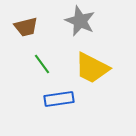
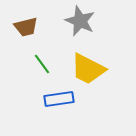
yellow trapezoid: moved 4 px left, 1 px down
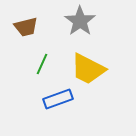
gray star: rotated 12 degrees clockwise
green line: rotated 60 degrees clockwise
blue rectangle: moved 1 px left; rotated 12 degrees counterclockwise
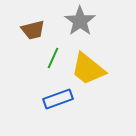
brown trapezoid: moved 7 px right, 3 px down
green line: moved 11 px right, 6 px up
yellow trapezoid: rotated 12 degrees clockwise
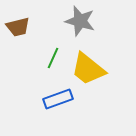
gray star: rotated 20 degrees counterclockwise
brown trapezoid: moved 15 px left, 3 px up
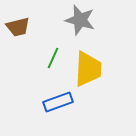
gray star: moved 1 px up
yellow trapezoid: rotated 126 degrees counterclockwise
blue rectangle: moved 3 px down
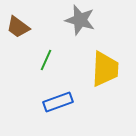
brown trapezoid: rotated 50 degrees clockwise
green line: moved 7 px left, 2 px down
yellow trapezoid: moved 17 px right
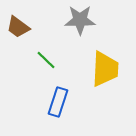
gray star: rotated 16 degrees counterclockwise
green line: rotated 70 degrees counterclockwise
blue rectangle: rotated 52 degrees counterclockwise
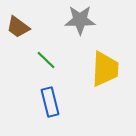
blue rectangle: moved 8 px left; rotated 32 degrees counterclockwise
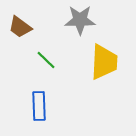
brown trapezoid: moved 2 px right
yellow trapezoid: moved 1 px left, 7 px up
blue rectangle: moved 11 px left, 4 px down; rotated 12 degrees clockwise
